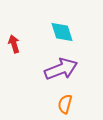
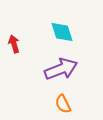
orange semicircle: moved 2 px left; rotated 42 degrees counterclockwise
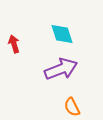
cyan diamond: moved 2 px down
orange semicircle: moved 9 px right, 3 px down
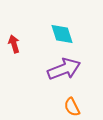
purple arrow: moved 3 px right
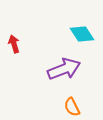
cyan diamond: moved 20 px right; rotated 15 degrees counterclockwise
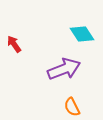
red arrow: rotated 18 degrees counterclockwise
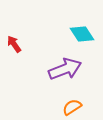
purple arrow: moved 1 px right
orange semicircle: rotated 84 degrees clockwise
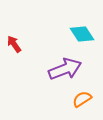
orange semicircle: moved 10 px right, 8 px up
